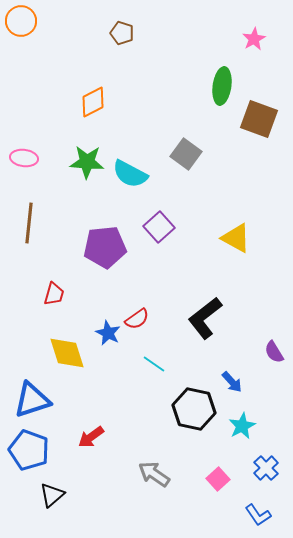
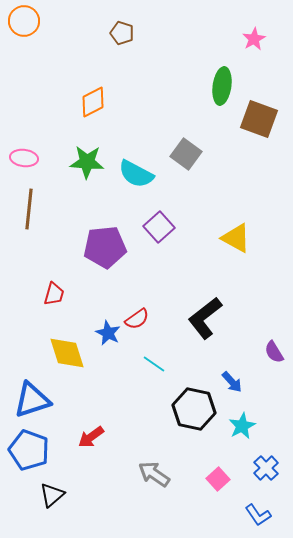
orange circle: moved 3 px right
cyan semicircle: moved 6 px right
brown line: moved 14 px up
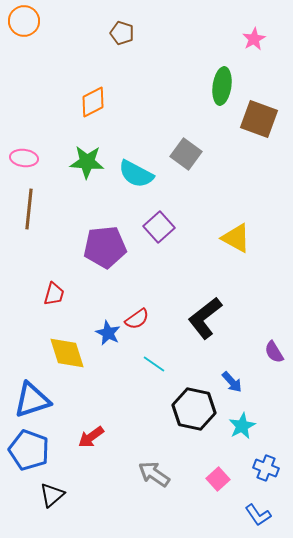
blue cross: rotated 25 degrees counterclockwise
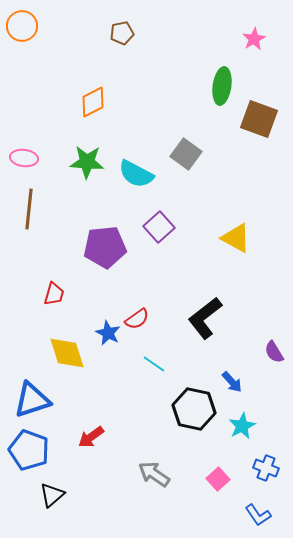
orange circle: moved 2 px left, 5 px down
brown pentagon: rotated 30 degrees counterclockwise
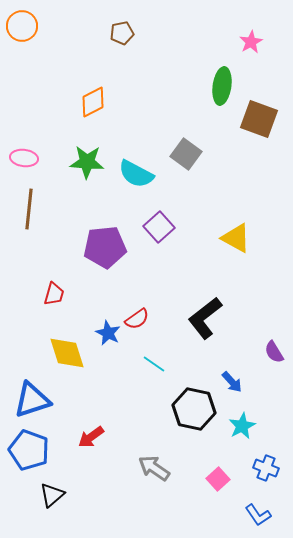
pink star: moved 3 px left, 3 px down
gray arrow: moved 6 px up
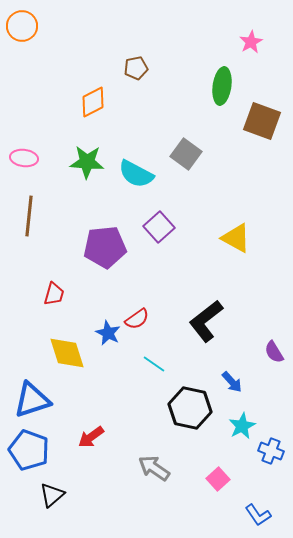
brown pentagon: moved 14 px right, 35 px down
brown square: moved 3 px right, 2 px down
brown line: moved 7 px down
black L-shape: moved 1 px right, 3 px down
black hexagon: moved 4 px left, 1 px up
blue cross: moved 5 px right, 17 px up
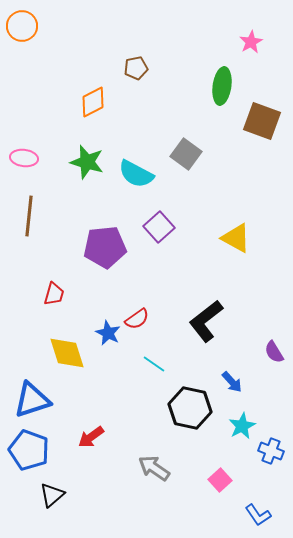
green star: rotated 12 degrees clockwise
pink square: moved 2 px right, 1 px down
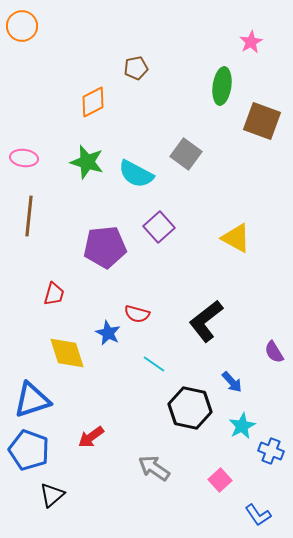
red semicircle: moved 5 px up; rotated 50 degrees clockwise
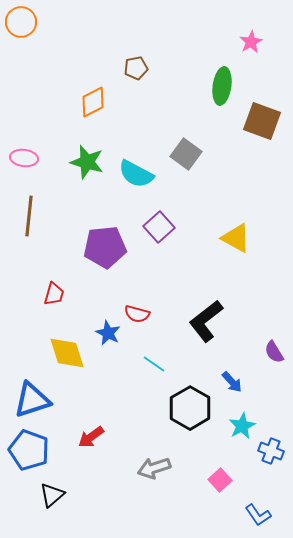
orange circle: moved 1 px left, 4 px up
black hexagon: rotated 18 degrees clockwise
gray arrow: rotated 52 degrees counterclockwise
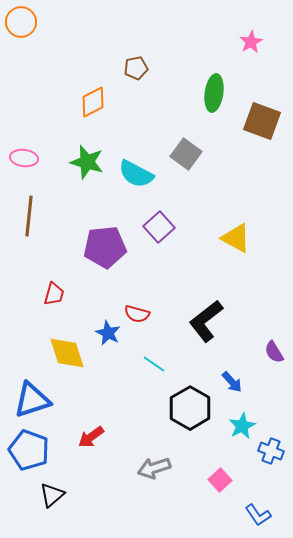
green ellipse: moved 8 px left, 7 px down
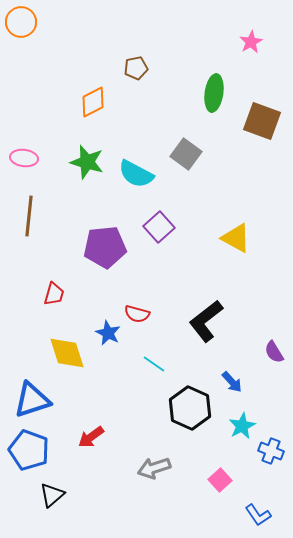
black hexagon: rotated 6 degrees counterclockwise
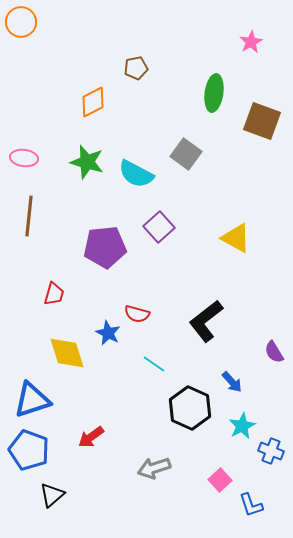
blue L-shape: moved 7 px left, 10 px up; rotated 16 degrees clockwise
